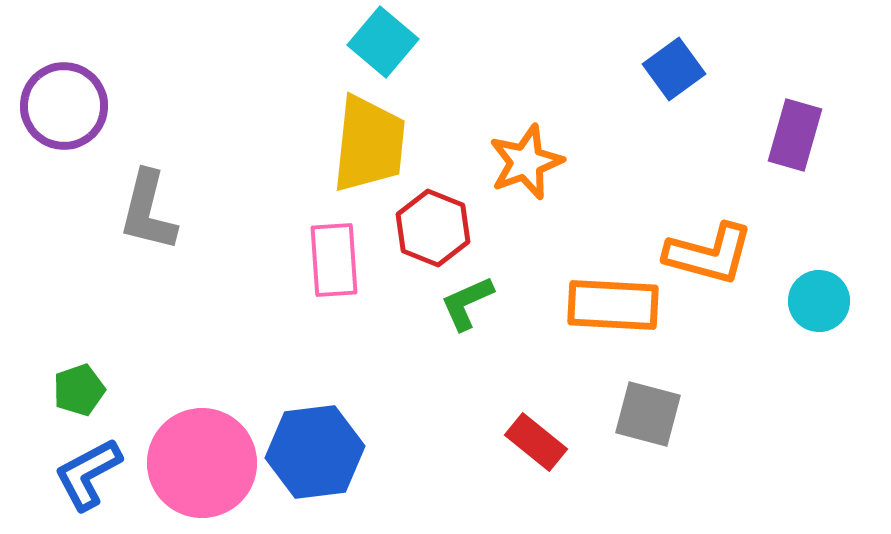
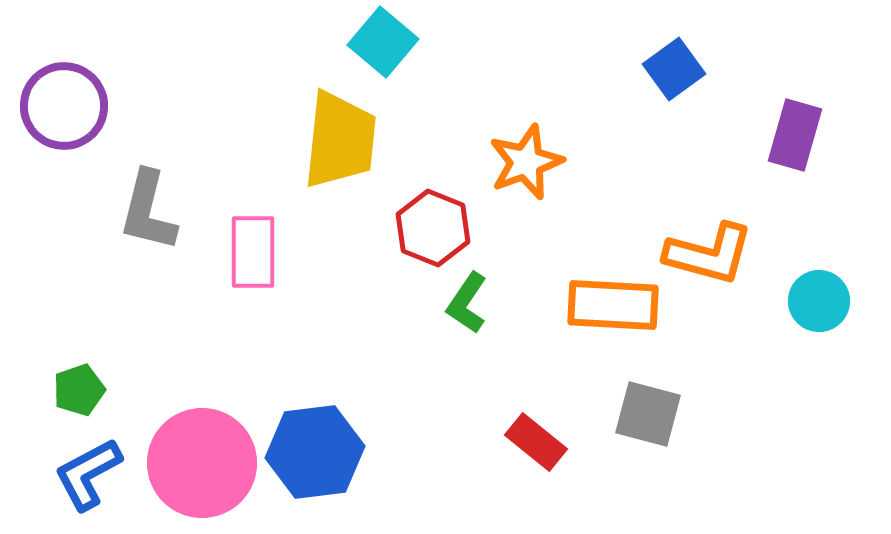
yellow trapezoid: moved 29 px left, 4 px up
pink rectangle: moved 81 px left, 8 px up; rotated 4 degrees clockwise
green L-shape: rotated 32 degrees counterclockwise
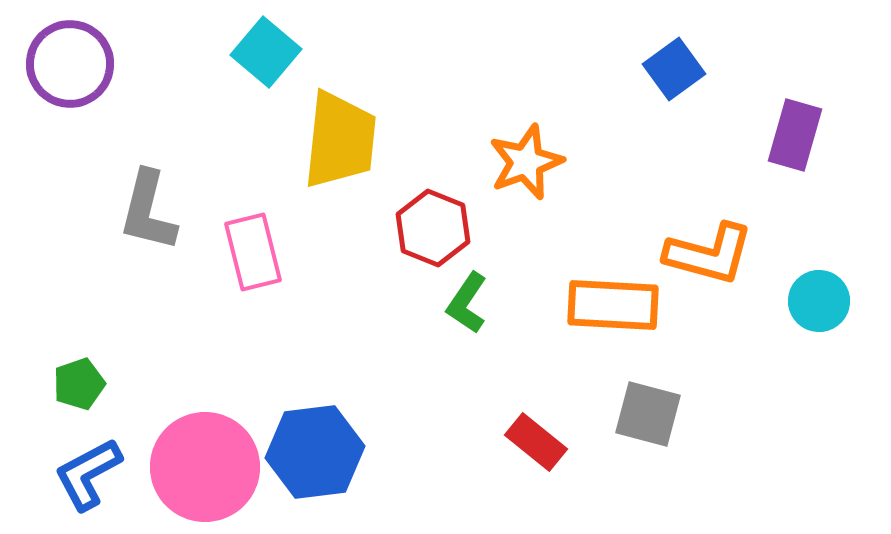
cyan square: moved 117 px left, 10 px down
purple circle: moved 6 px right, 42 px up
pink rectangle: rotated 14 degrees counterclockwise
green pentagon: moved 6 px up
pink circle: moved 3 px right, 4 px down
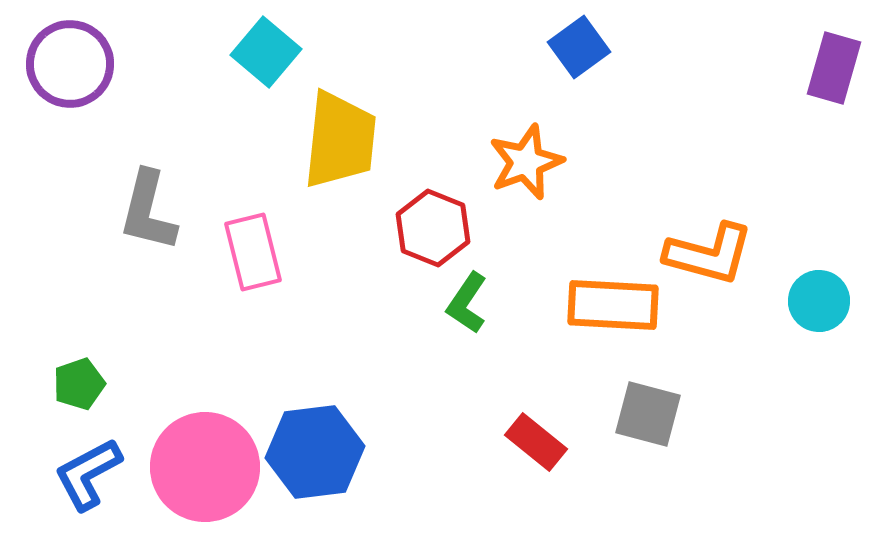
blue square: moved 95 px left, 22 px up
purple rectangle: moved 39 px right, 67 px up
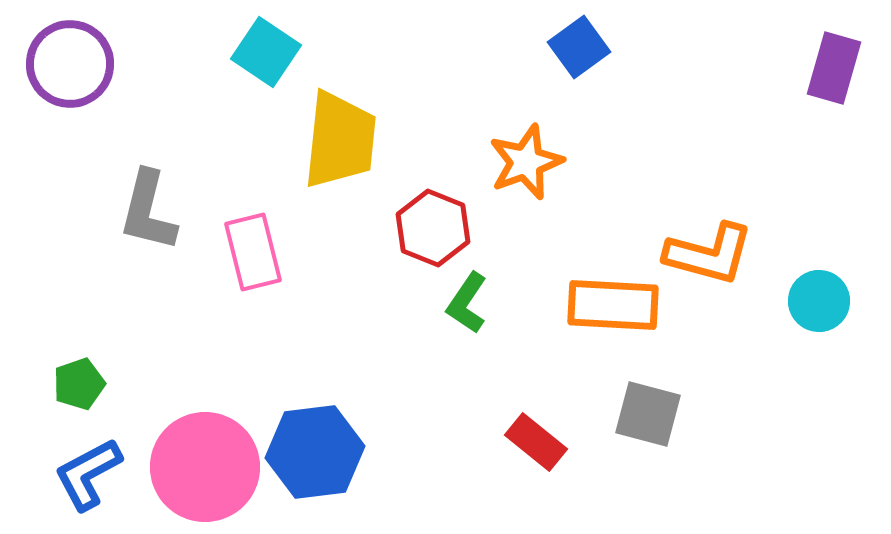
cyan square: rotated 6 degrees counterclockwise
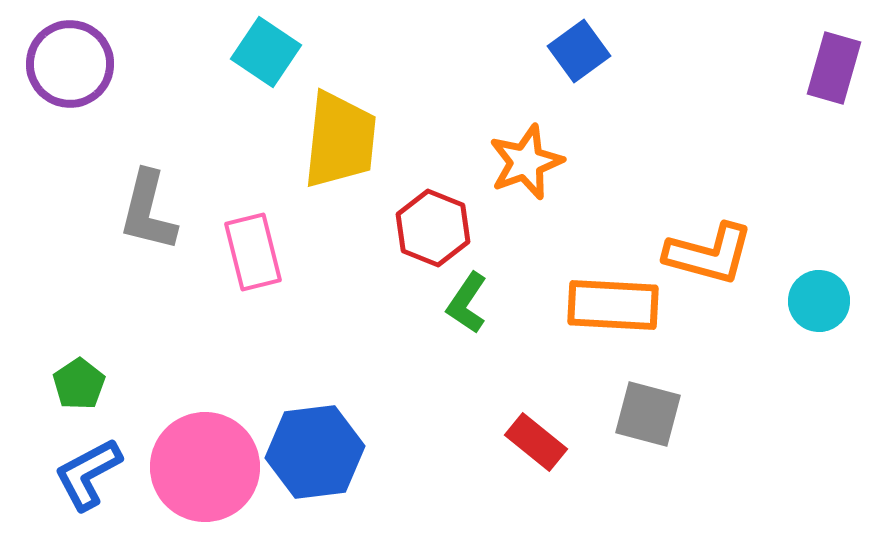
blue square: moved 4 px down
green pentagon: rotated 15 degrees counterclockwise
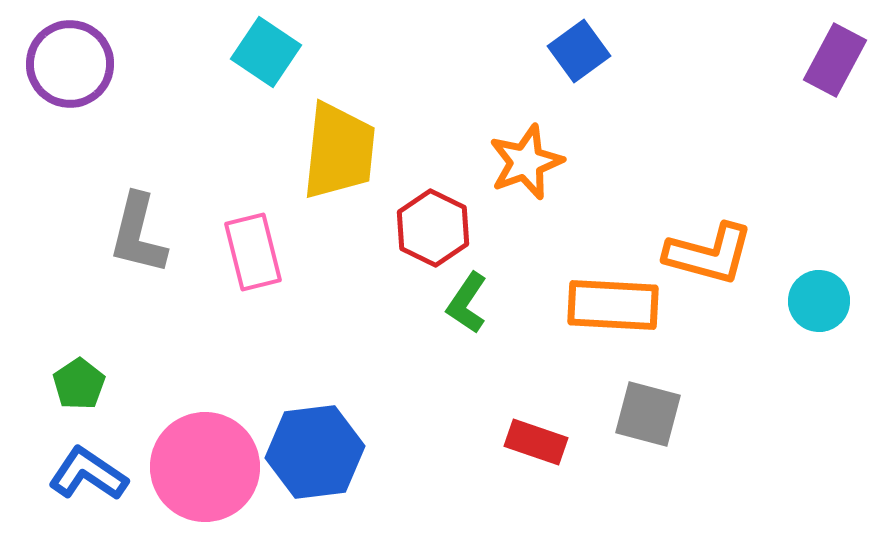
purple rectangle: moved 1 px right, 8 px up; rotated 12 degrees clockwise
yellow trapezoid: moved 1 px left, 11 px down
gray L-shape: moved 10 px left, 23 px down
red hexagon: rotated 4 degrees clockwise
red rectangle: rotated 20 degrees counterclockwise
blue L-shape: rotated 62 degrees clockwise
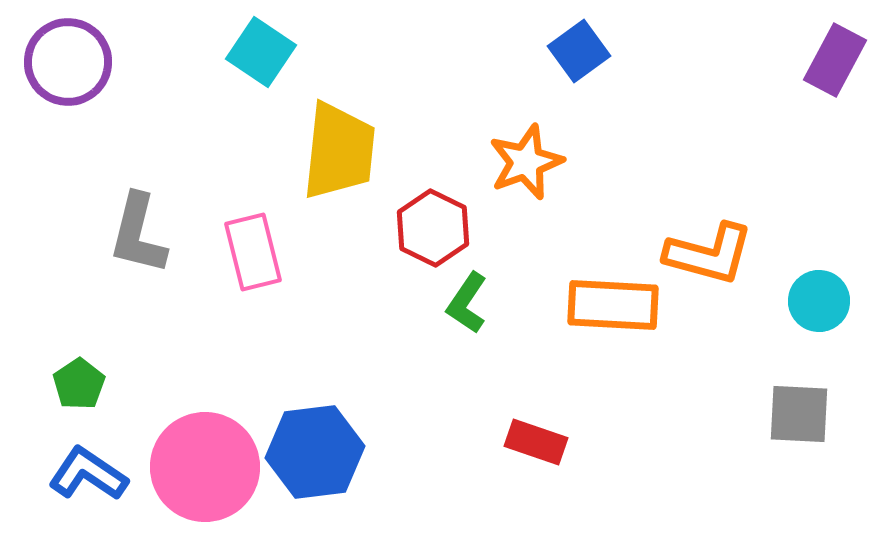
cyan square: moved 5 px left
purple circle: moved 2 px left, 2 px up
gray square: moved 151 px right; rotated 12 degrees counterclockwise
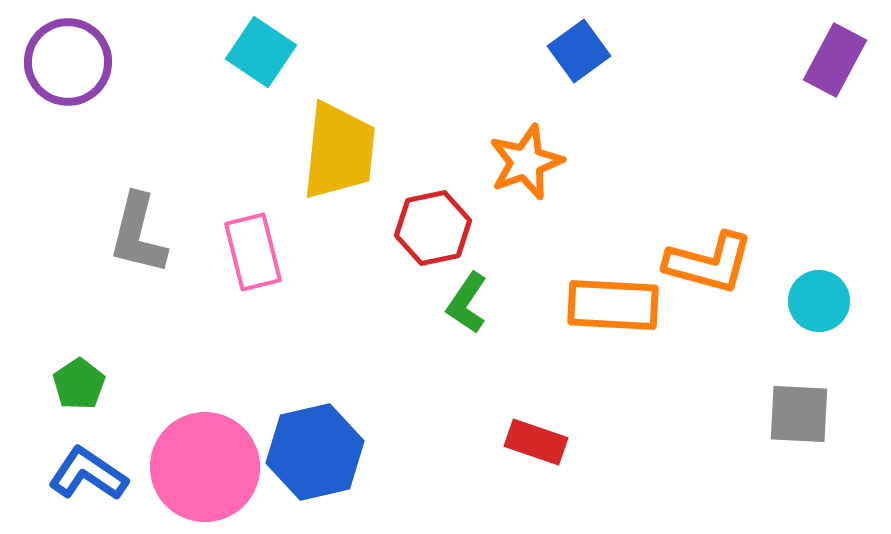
red hexagon: rotated 22 degrees clockwise
orange L-shape: moved 9 px down
blue hexagon: rotated 6 degrees counterclockwise
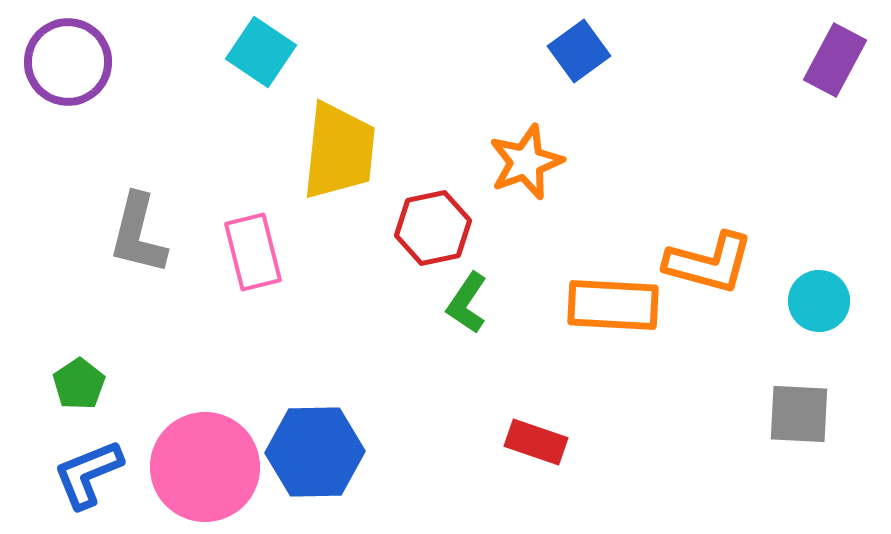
blue hexagon: rotated 12 degrees clockwise
blue L-shape: rotated 56 degrees counterclockwise
